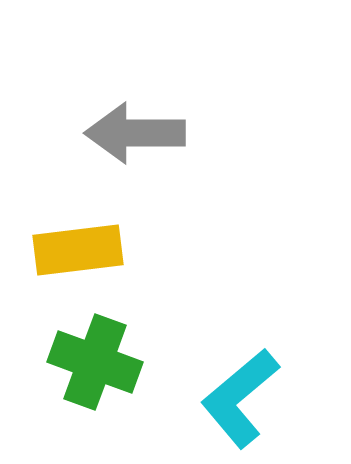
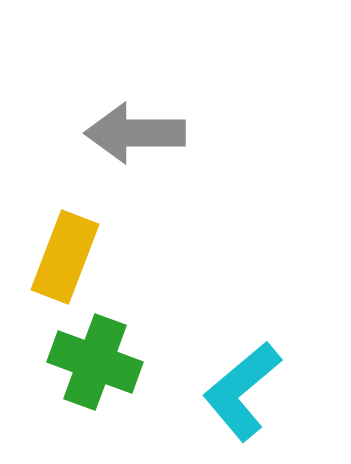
yellow rectangle: moved 13 px left, 7 px down; rotated 62 degrees counterclockwise
cyan L-shape: moved 2 px right, 7 px up
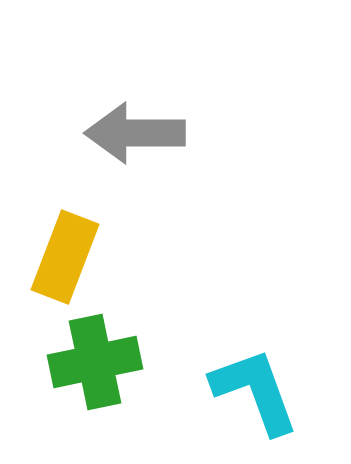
green cross: rotated 32 degrees counterclockwise
cyan L-shape: moved 13 px right; rotated 110 degrees clockwise
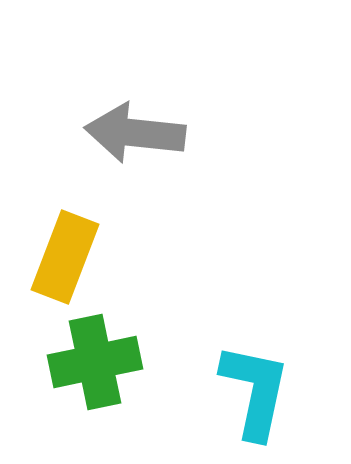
gray arrow: rotated 6 degrees clockwise
cyan L-shape: rotated 32 degrees clockwise
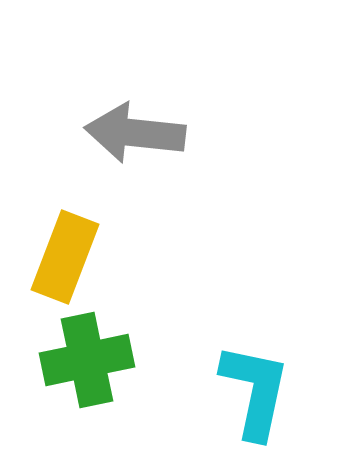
green cross: moved 8 px left, 2 px up
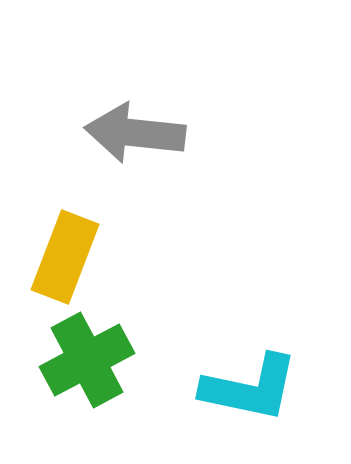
green cross: rotated 16 degrees counterclockwise
cyan L-shape: moved 5 px left, 3 px up; rotated 90 degrees clockwise
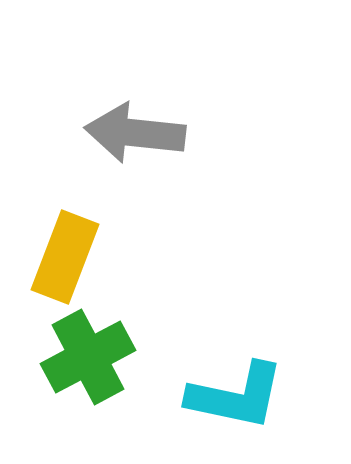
green cross: moved 1 px right, 3 px up
cyan L-shape: moved 14 px left, 8 px down
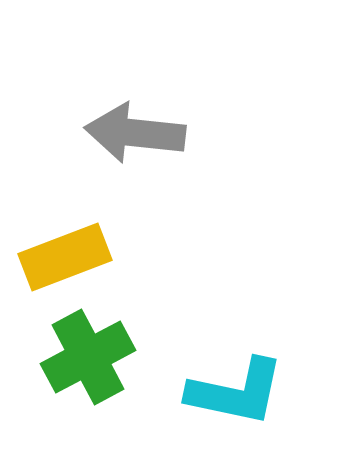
yellow rectangle: rotated 48 degrees clockwise
cyan L-shape: moved 4 px up
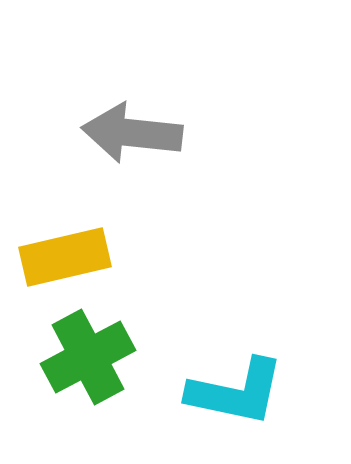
gray arrow: moved 3 px left
yellow rectangle: rotated 8 degrees clockwise
